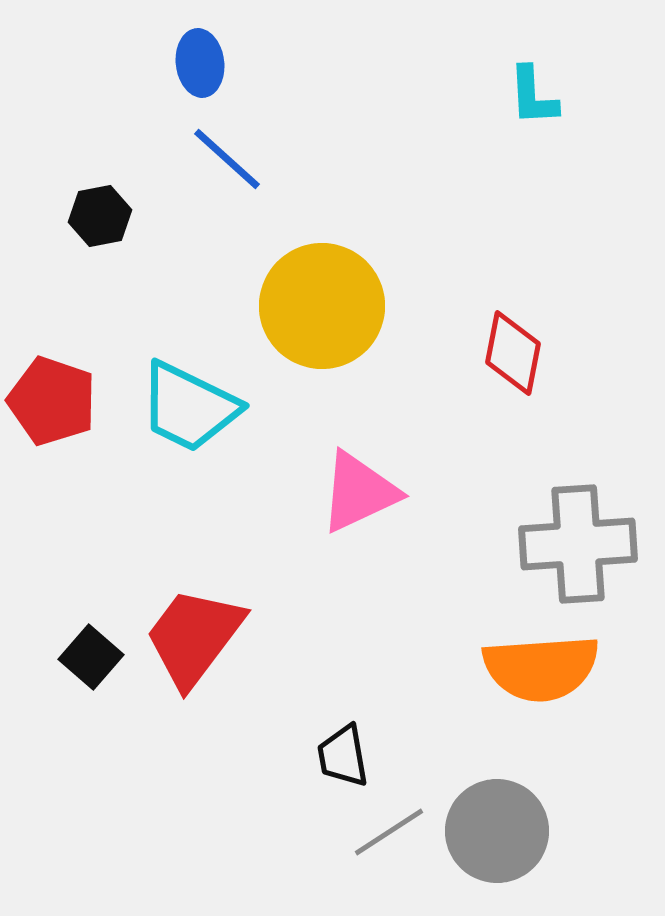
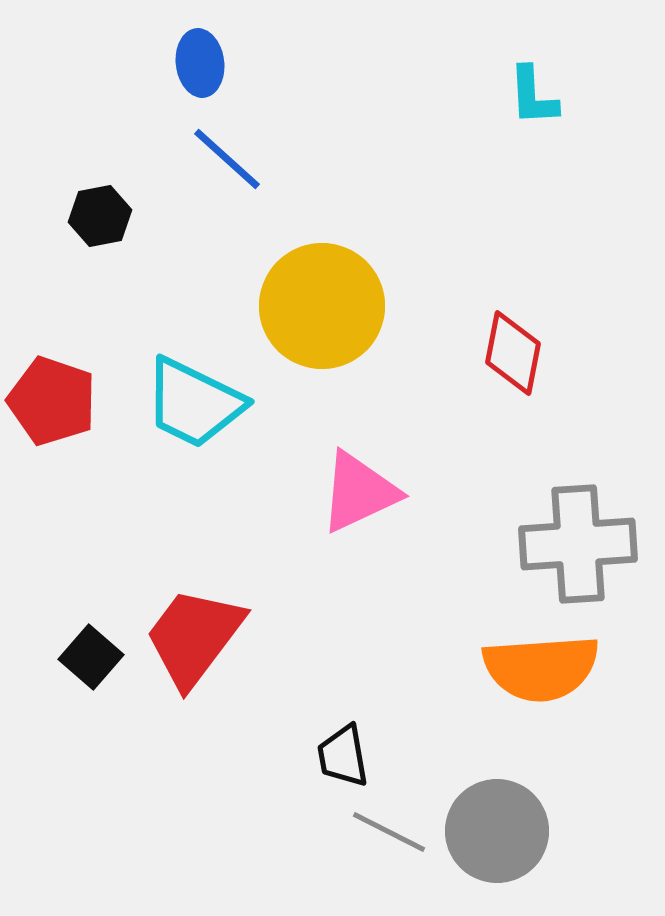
cyan trapezoid: moved 5 px right, 4 px up
gray line: rotated 60 degrees clockwise
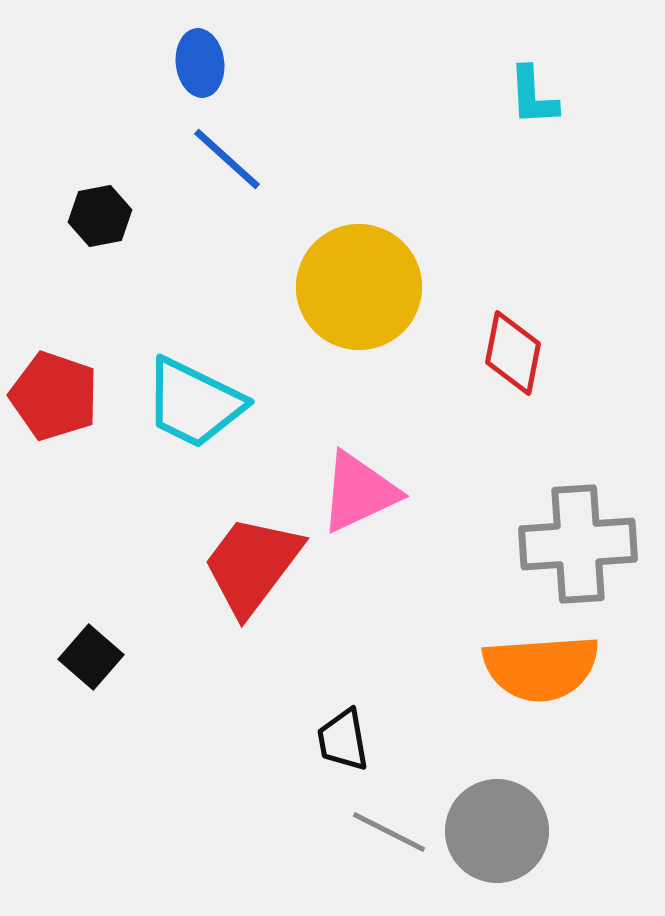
yellow circle: moved 37 px right, 19 px up
red pentagon: moved 2 px right, 5 px up
red trapezoid: moved 58 px right, 72 px up
black trapezoid: moved 16 px up
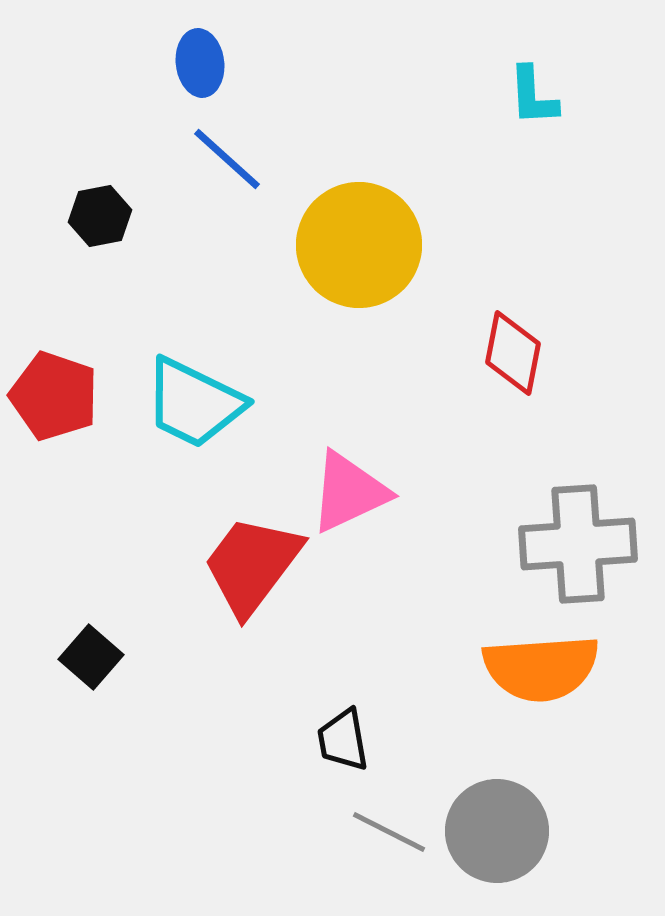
yellow circle: moved 42 px up
pink triangle: moved 10 px left
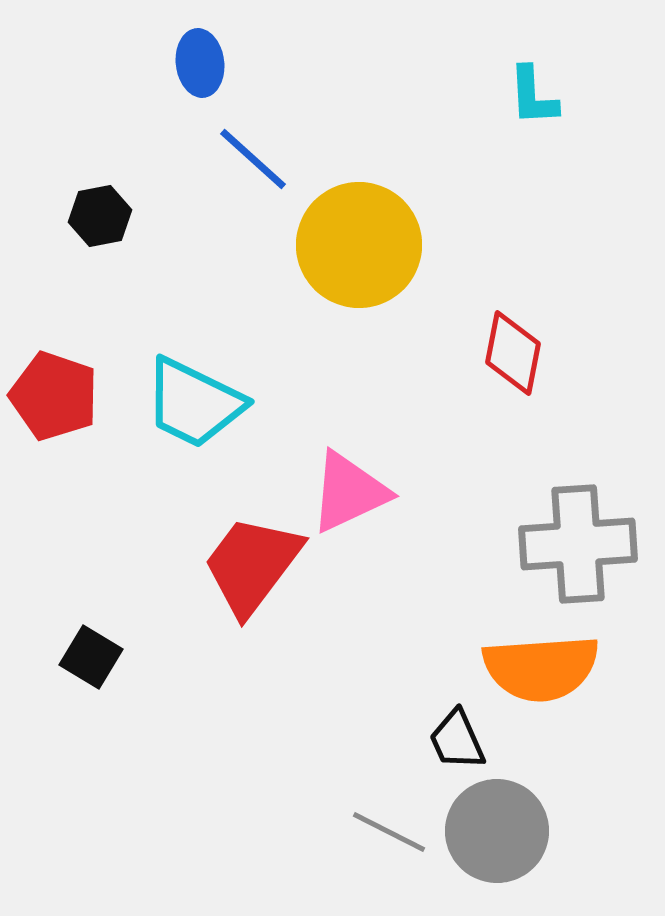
blue line: moved 26 px right
black square: rotated 10 degrees counterclockwise
black trapezoid: moved 114 px right; rotated 14 degrees counterclockwise
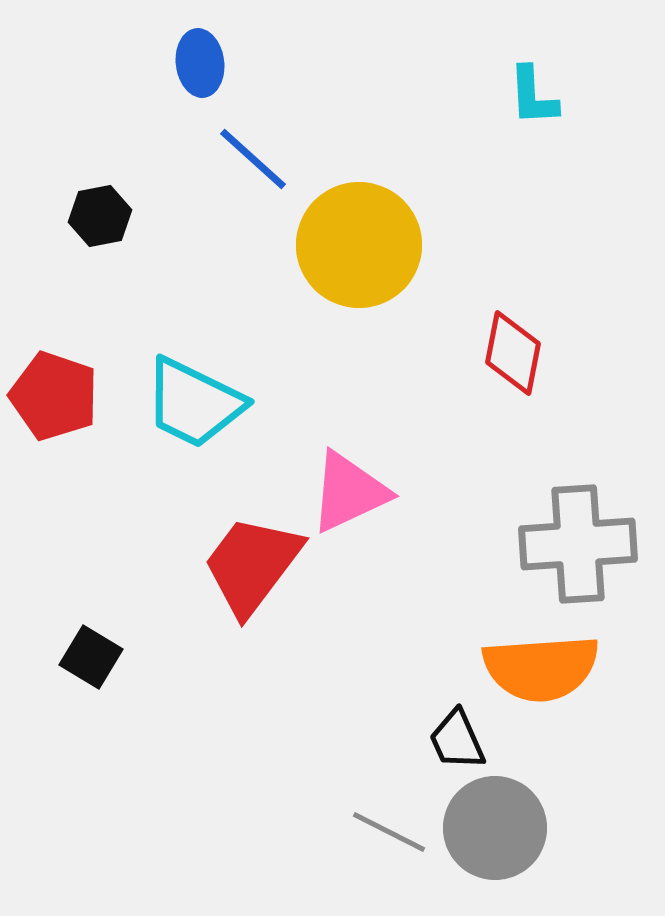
gray circle: moved 2 px left, 3 px up
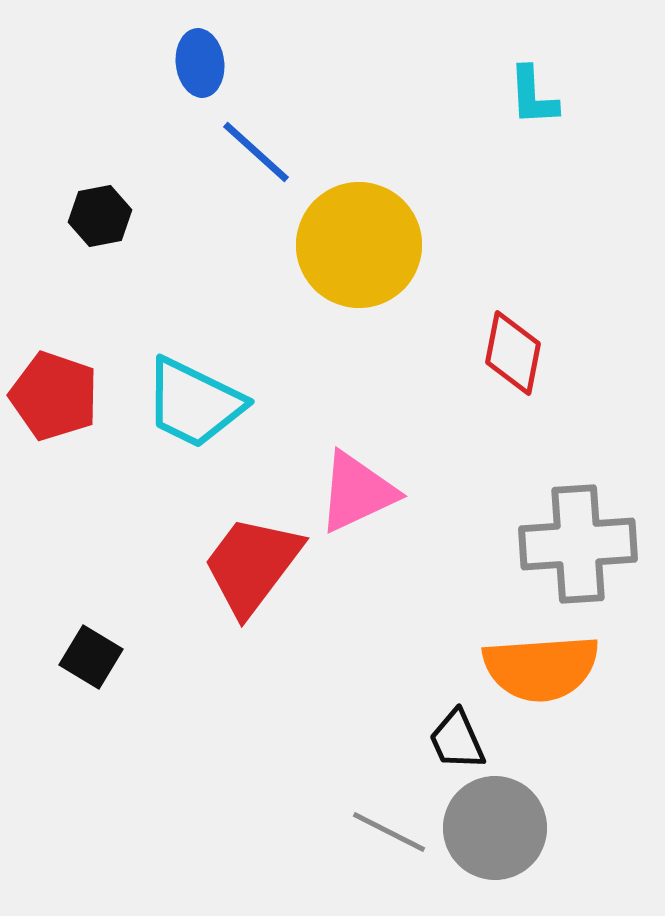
blue line: moved 3 px right, 7 px up
pink triangle: moved 8 px right
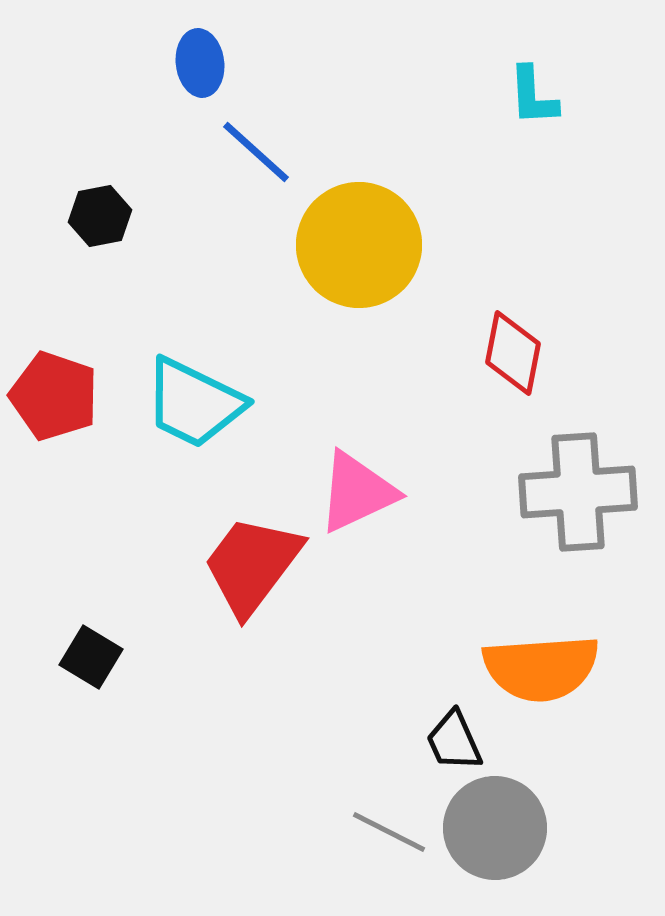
gray cross: moved 52 px up
black trapezoid: moved 3 px left, 1 px down
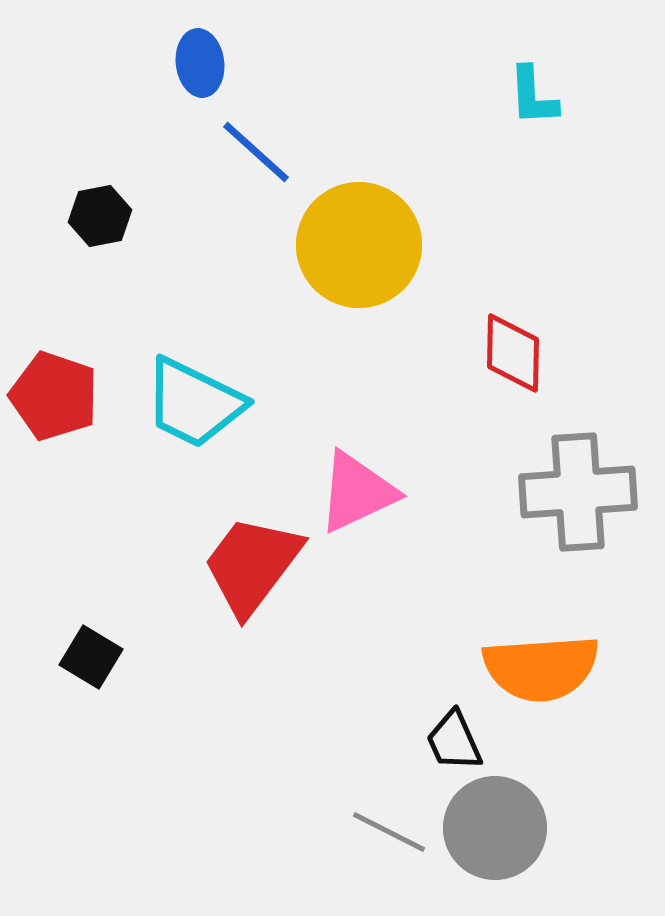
red diamond: rotated 10 degrees counterclockwise
